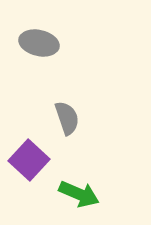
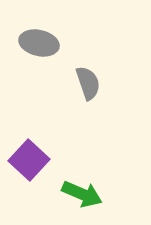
gray semicircle: moved 21 px right, 35 px up
green arrow: moved 3 px right
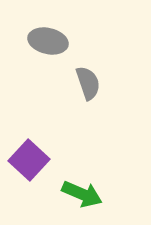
gray ellipse: moved 9 px right, 2 px up
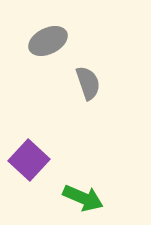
gray ellipse: rotated 39 degrees counterclockwise
green arrow: moved 1 px right, 4 px down
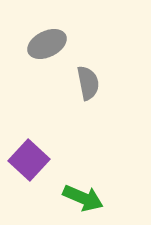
gray ellipse: moved 1 px left, 3 px down
gray semicircle: rotated 8 degrees clockwise
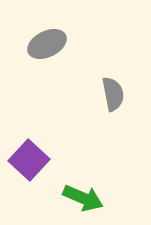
gray semicircle: moved 25 px right, 11 px down
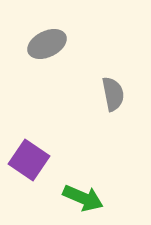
purple square: rotated 9 degrees counterclockwise
